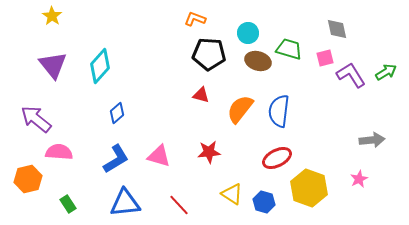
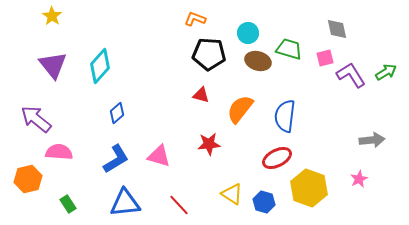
blue semicircle: moved 6 px right, 5 px down
red star: moved 8 px up
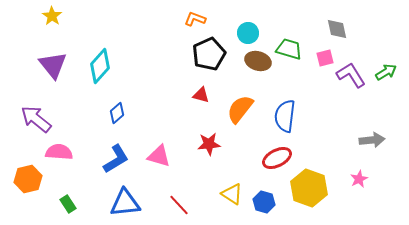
black pentagon: rotated 28 degrees counterclockwise
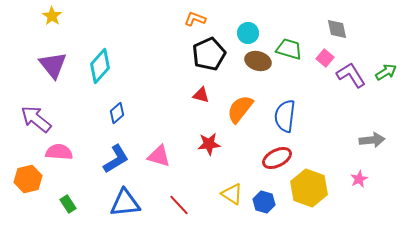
pink square: rotated 36 degrees counterclockwise
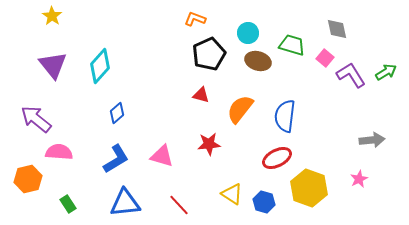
green trapezoid: moved 3 px right, 4 px up
pink triangle: moved 3 px right
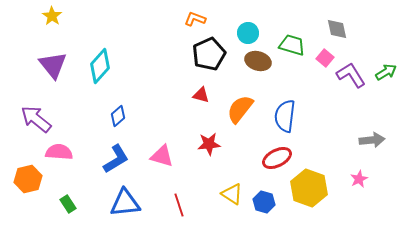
blue diamond: moved 1 px right, 3 px down
red line: rotated 25 degrees clockwise
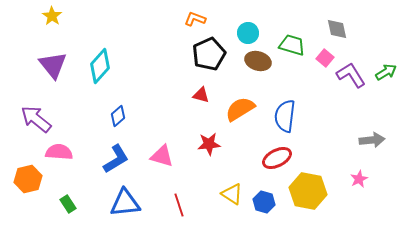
orange semicircle: rotated 20 degrees clockwise
yellow hexagon: moved 1 px left, 3 px down; rotated 9 degrees counterclockwise
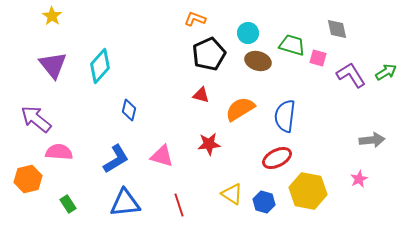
pink square: moved 7 px left; rotated 24 degrees counterclockwise
blue diamond: moved 11 px right, 6 px up; rotated 35 degrees counterclockwise
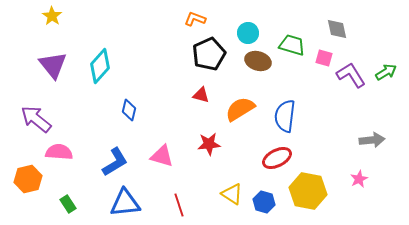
pink square: moved 6 px right
blue L-shape: moved 1 px left, 3 px down
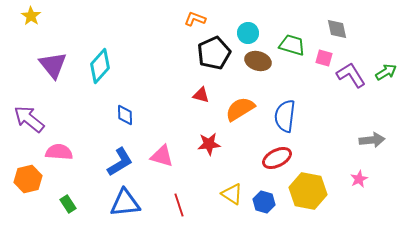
yellow star: moved 21 px left
black pentagon: moved 5 px right, 1 px up
blue diamond: moved 4 px left, 5 px down; rotated 15 degrees counterclockwise
purple arrow: moved 7 px left
blue L-shape: moved 5 px right
